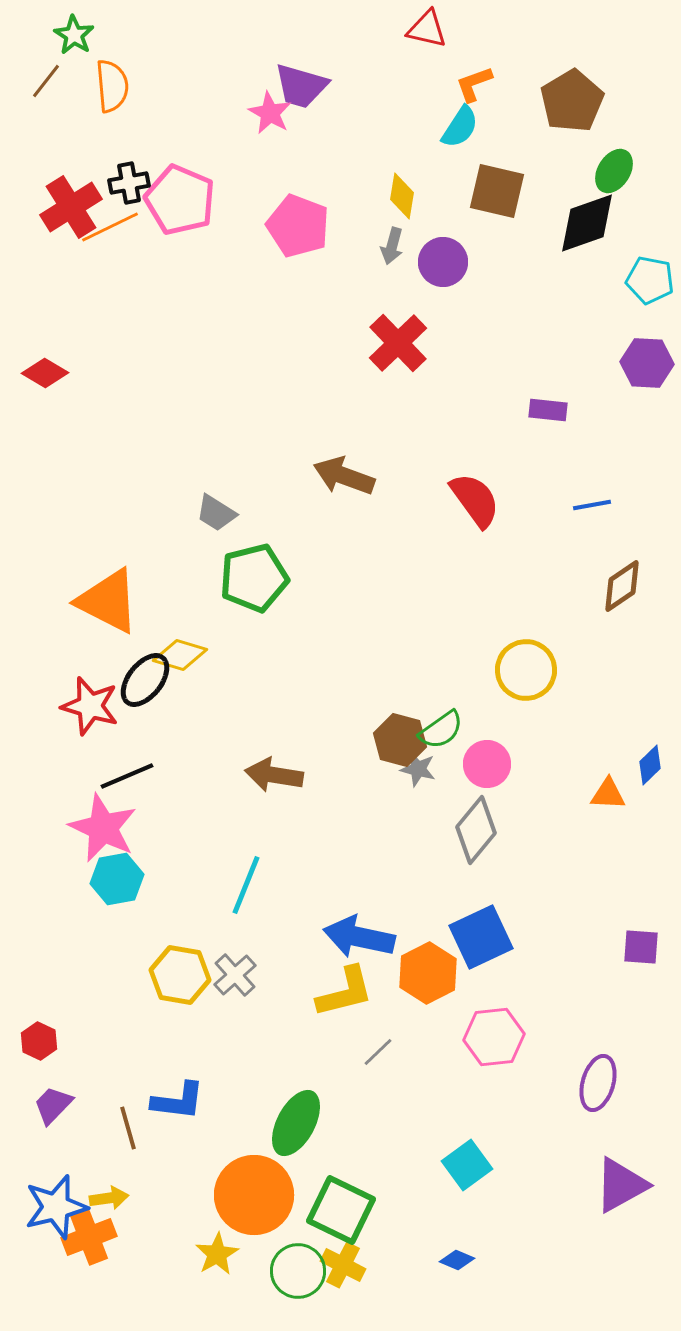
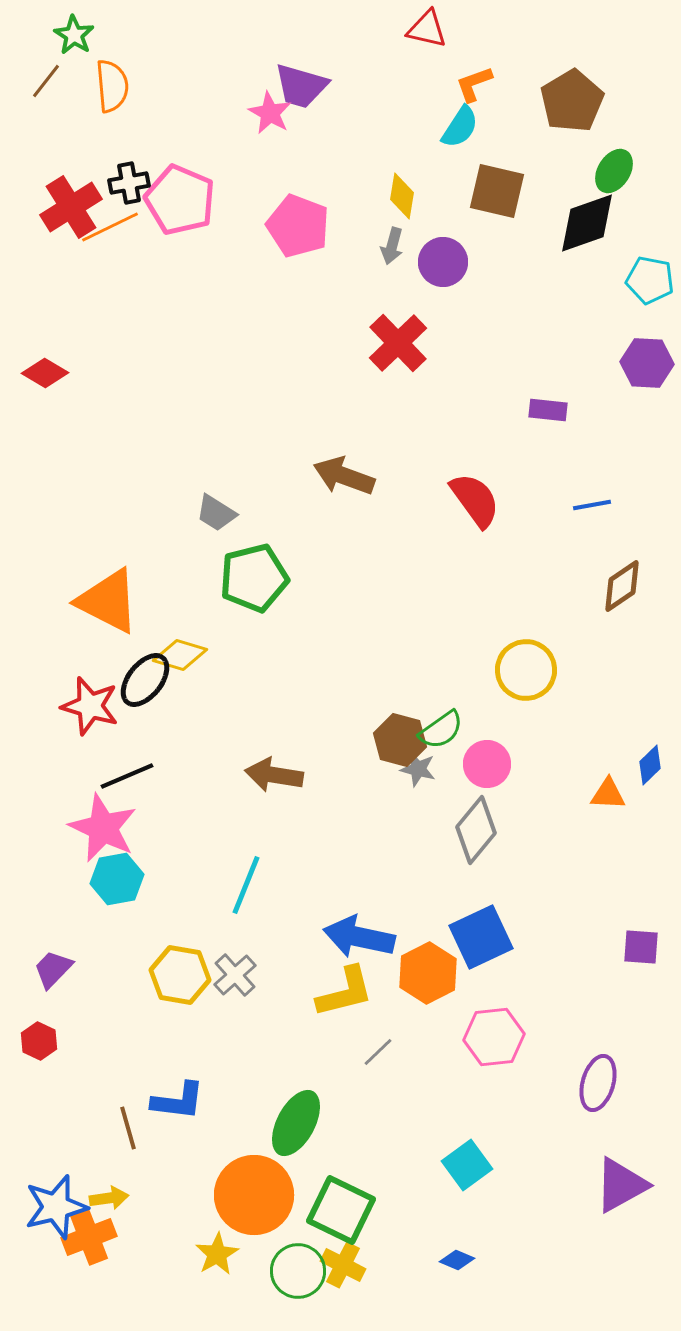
purple trapezoid at (53, 1105): moved 136 px up
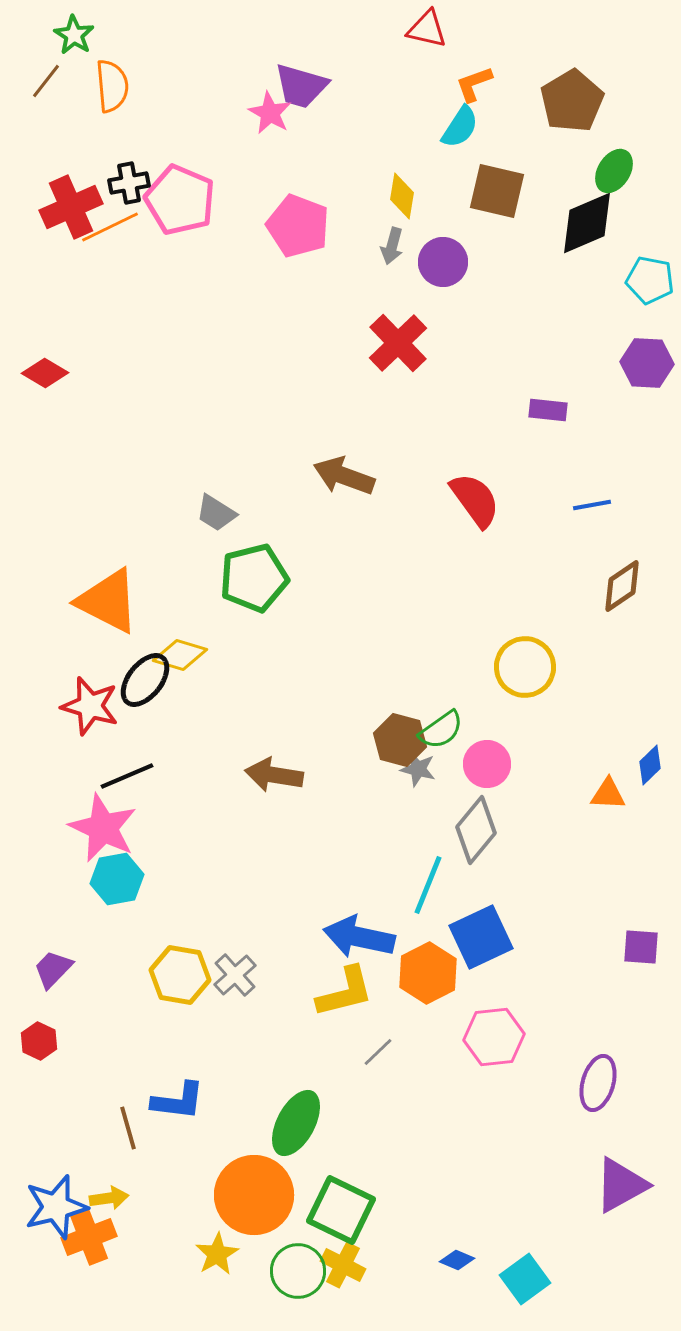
red cross at (71, 207): rotated 8 degrees clockwise
black diamond at (587, 223): rotated 4 degrees counterclockwise
yellow circle at (526, 670): moved 1 px left, 3 px up
cyan line at (246, 885): moved 182 px right
cyan square at (467, 1165): moved 58 px right, 114 px down
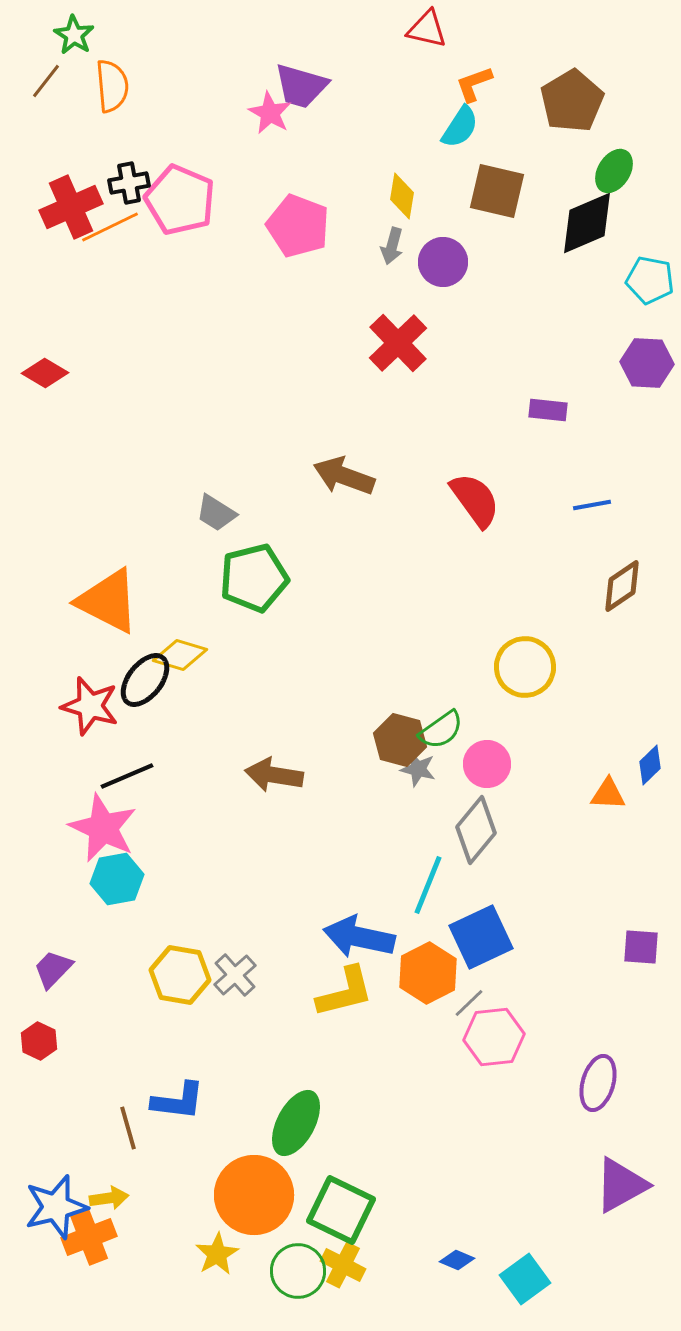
gray line at (378, 1052): moved 91 px right, 49 px up
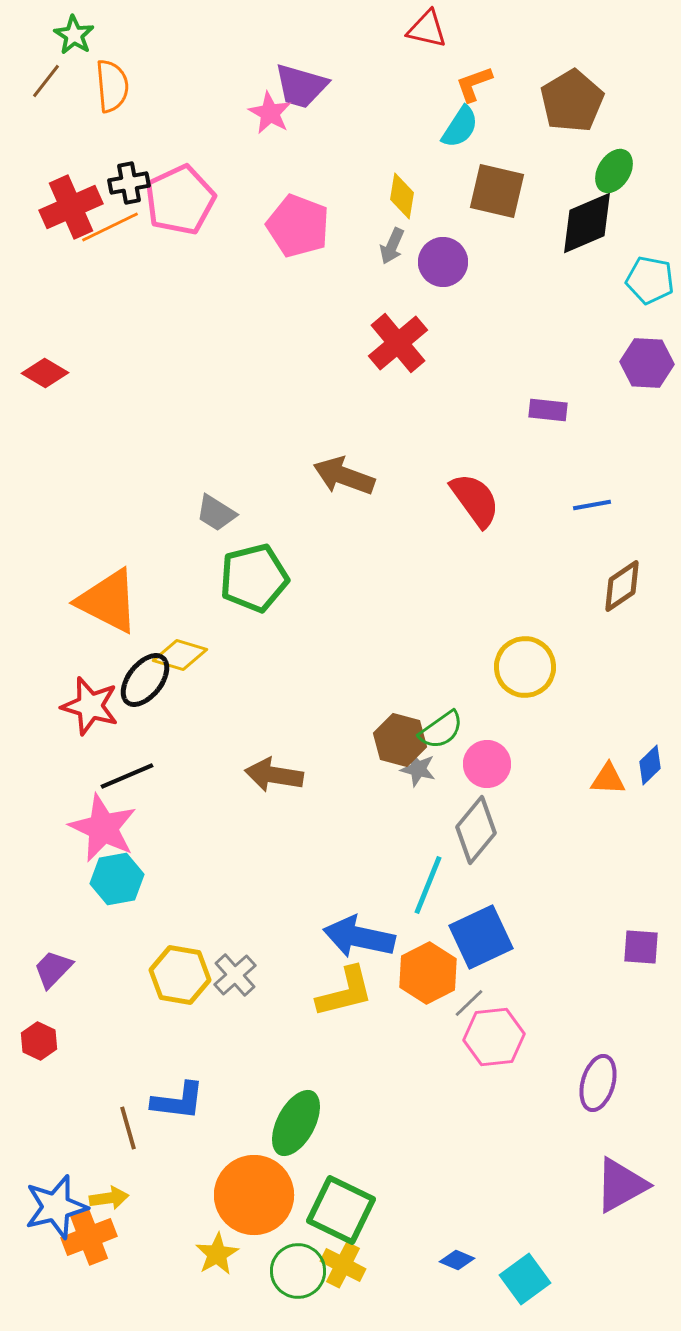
pink pentagon at (180, 200): rotated 24 degrees clockwise
gray arrow at (392, 246): rotated 9 degrees clockwise
red cross at (398, 343): rotated 4 degrees clockwise
orange triangle at (608, 794): moved 15 px up
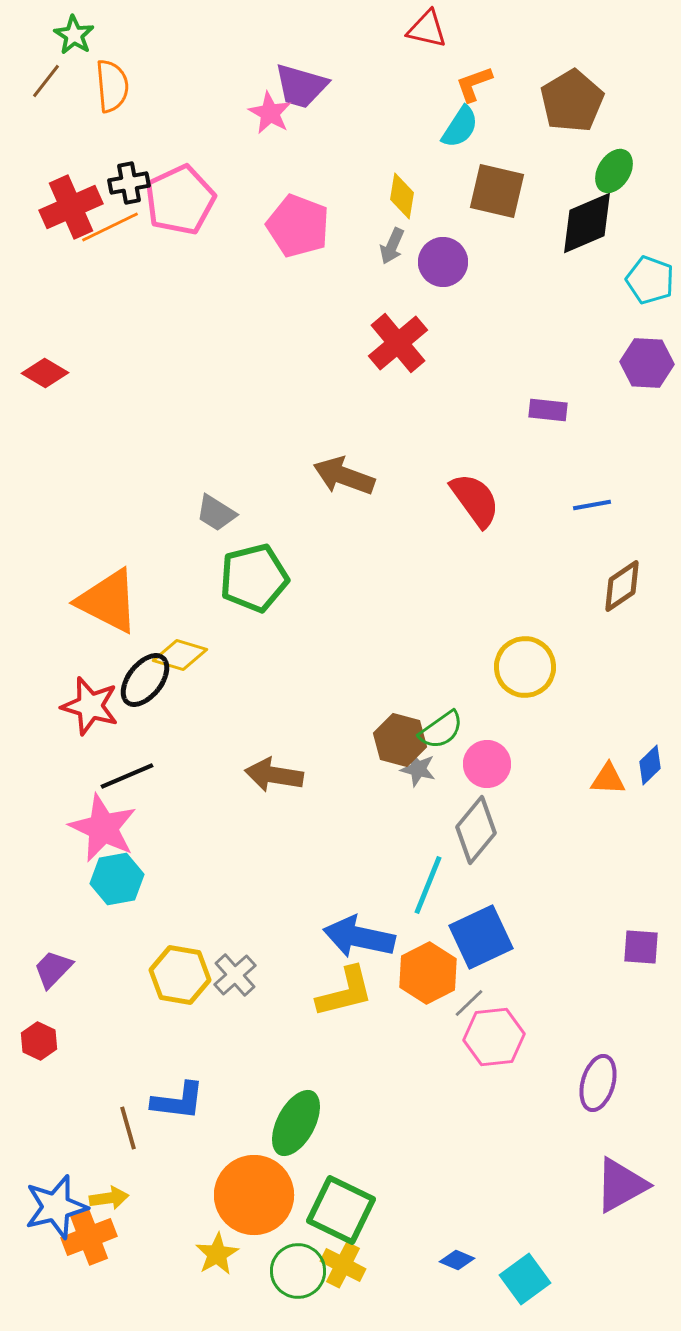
cyan pentagon at (650, 280): rotated 9 degrees clockwise
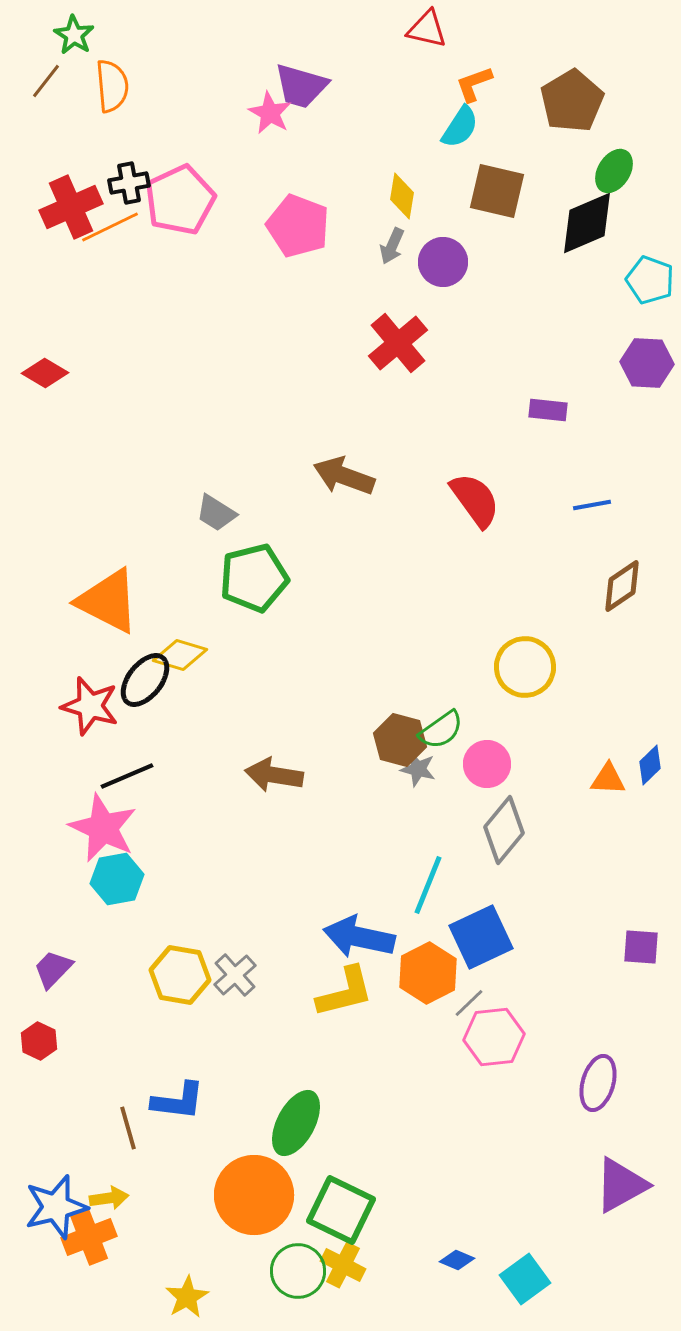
gray diamond at (476, 830): moved 28 px right
yellow star at (217, 1254): moved 30 px left, 43 px down
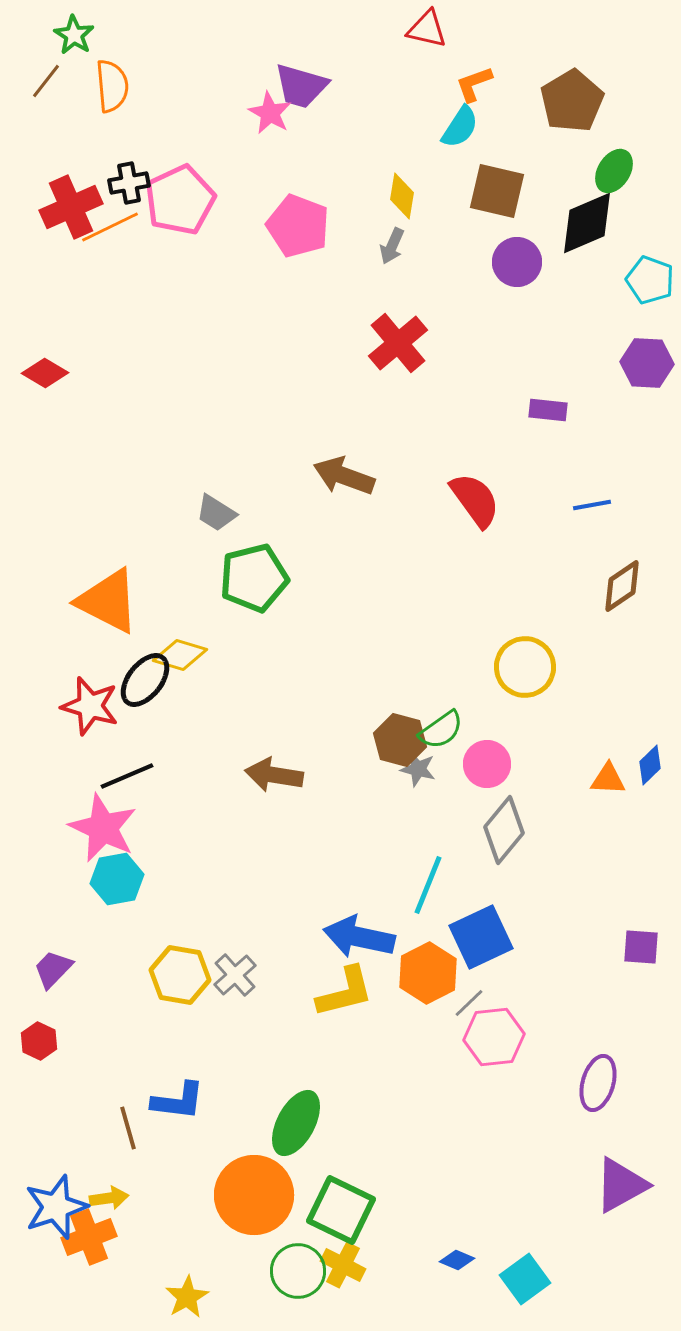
purple circle at (443, 262): moved 74 px right
blue star at (56, 1207): rotated 4 degrees counterclockwise
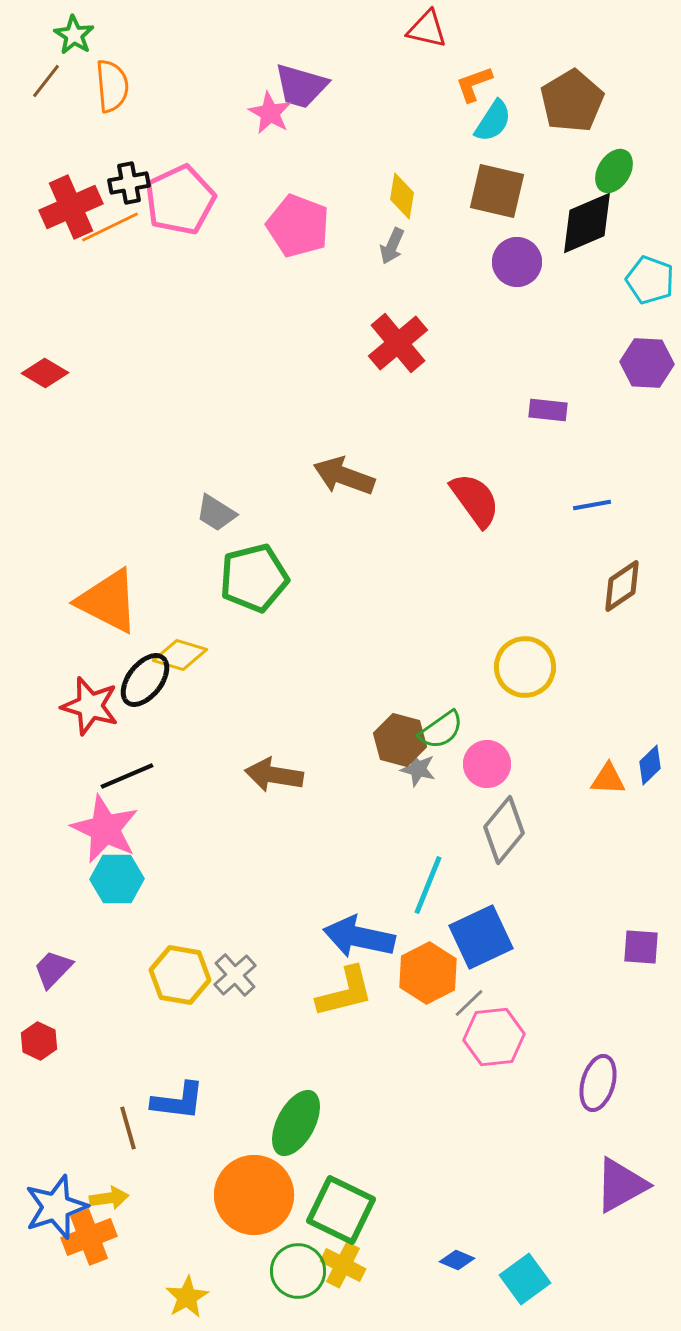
cyan semicircle at (460, 127): moved 33 px right, 6 px up
pink star at (103, 828): moved 2 px right, 1 px down
cyan hexagon at (117, 879): rotated 9 degrees clockwise
